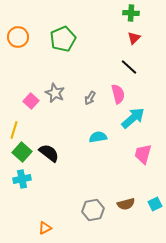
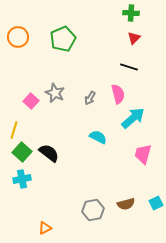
black line: rotated 24 degrees counterclockwise
cyan semicircle: rotated 36 degrees clockwise
cyan square: moved 1 px right, 1 px up
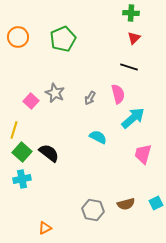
gray hexagon: rotated 20 degrees clockwise
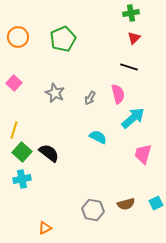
green cross: rotated 14 degrees counterclockwise
pink square: moved 17 px left, 18 px up
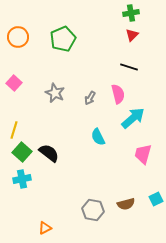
red triangle: moved 2 px left, 3 px up
cyan semicircle: rotated 144 degrees counterclockwise
cyan square: moved 4 px up
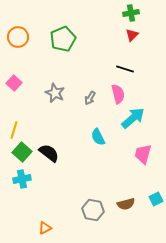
black line: moved 4 px left, 2 px down
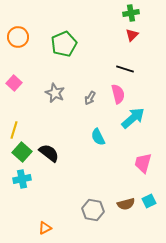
green pentagon: moved 1 px right, 5 px down
pink trapezoid: moved 9 px down
cyan square: moved 7 px left, 2 px down
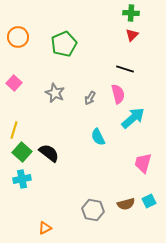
green cross: rotated 14 degrees clockwise
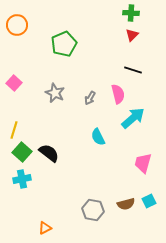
orange circle: moved 1 px left, 12 px up
black line: moved 8 px right, 1 px down
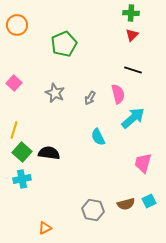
black semicircle: rotated 30 degrees counterclockwise
